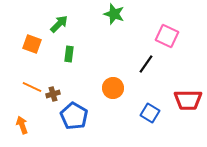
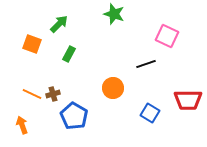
green rectangle: rotated 21 degrees clockwise
black line: rotated 36 degrees clockwise
orange line: moved 7 px down
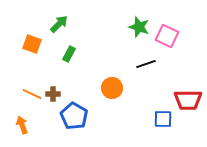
green star: moved 25 px right, 13 px down
orange circle: moved 1 px left
brown cross: rotated 16 degrees clockwise
blue square: moved 13 px right, 6 px down; rotated 30 degrees counterclockwise
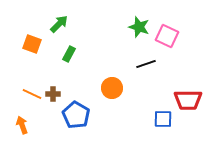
blue pentagon: moved 2 px right, 1 px up
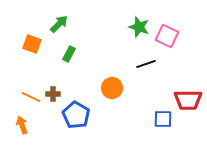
orange line: moved 1 px left, 3 px down
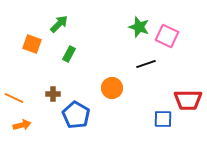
orange line: moved 17 px left, 1 px down
orange arrow: rotated 96 degrees clockwise
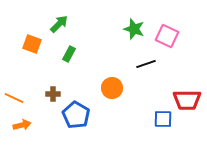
green star: moved 5 px left, 2 px down
red trapezoid: moved 1 px left
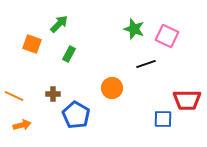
orange line: moved 2 px up
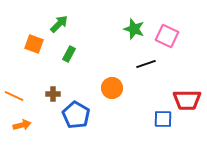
orange square: moved 2 px right
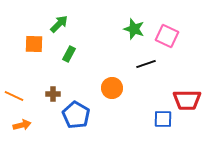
orange square: rotated 18 degrees counterclockwise
